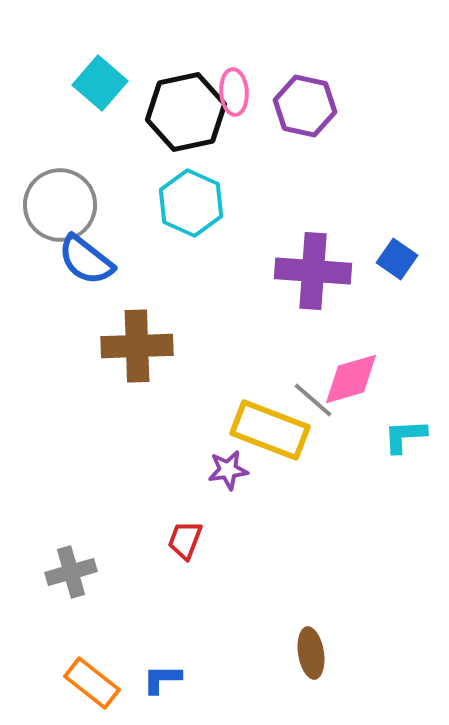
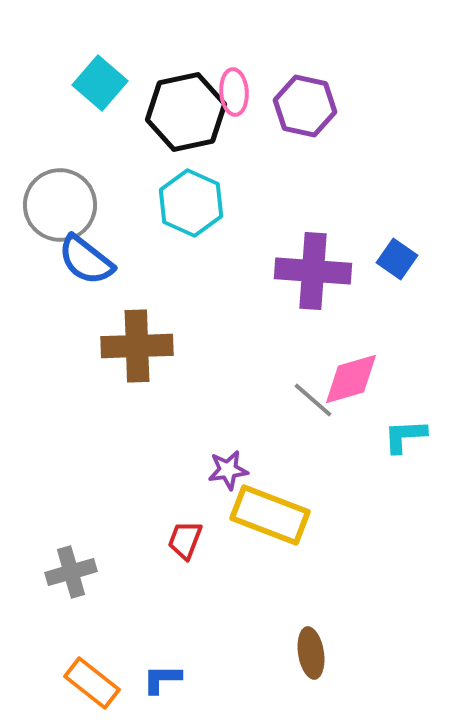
yellow rectangle: moved 85 px down
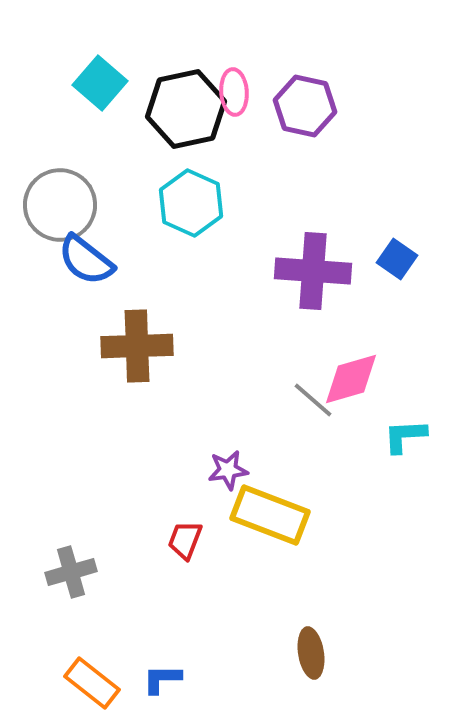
black hexagon: moved 3 px up
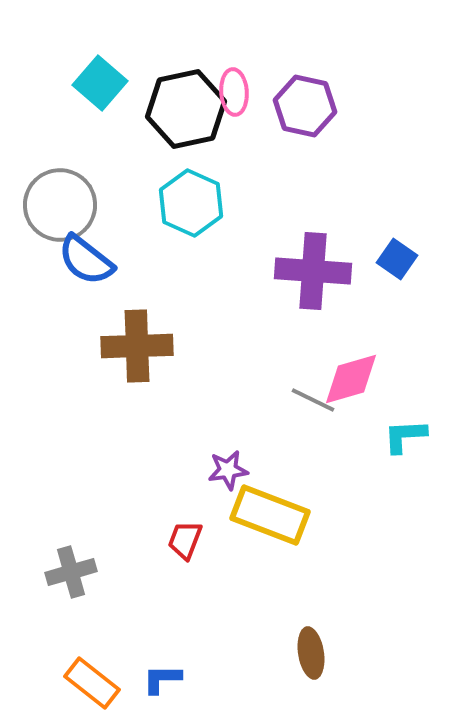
gray line: rotated 15 degrees counterclockwise
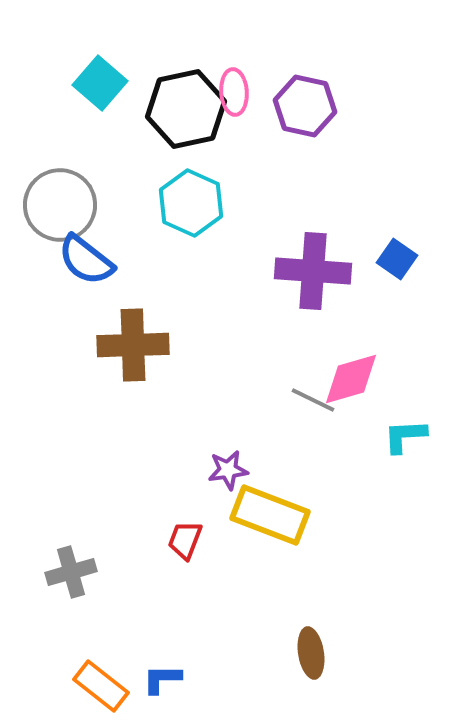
brown cross: moved 4 px left, 1 px up
orange rectangle: moved 9 px right, 3 px down
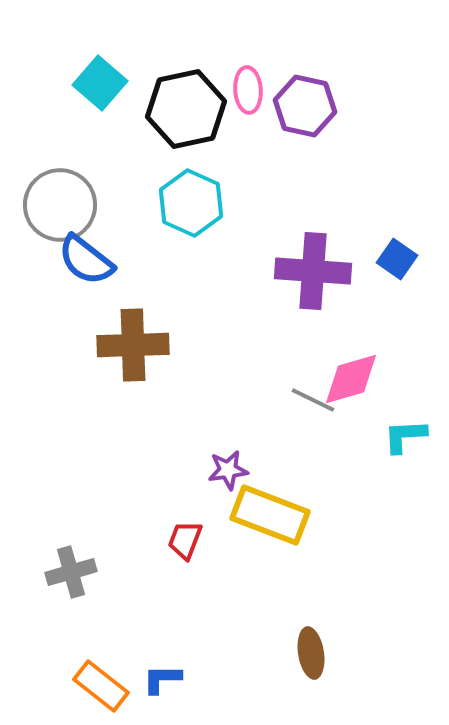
pink ellipse: moved 14 px right, 2 px up
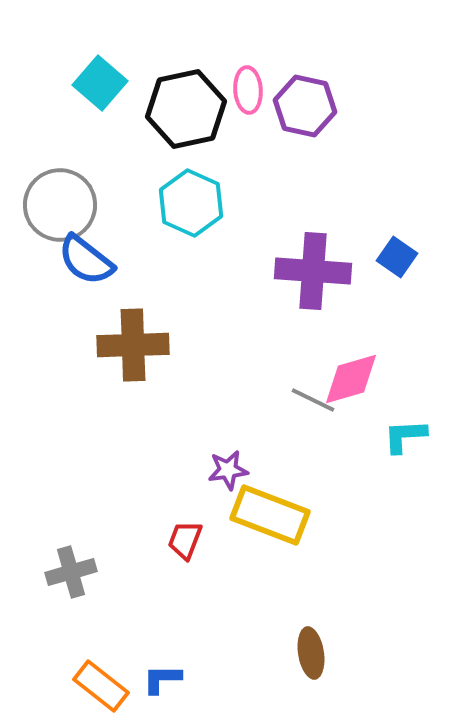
blue square: moved 2 px up
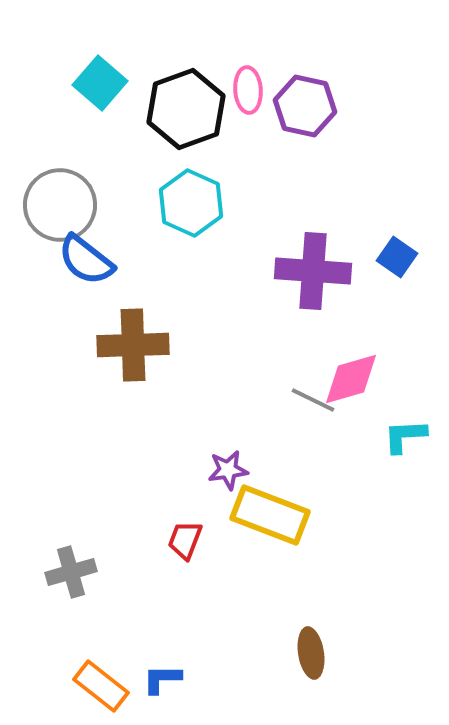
black hexagon: rotated 8 degrees counterclockwise
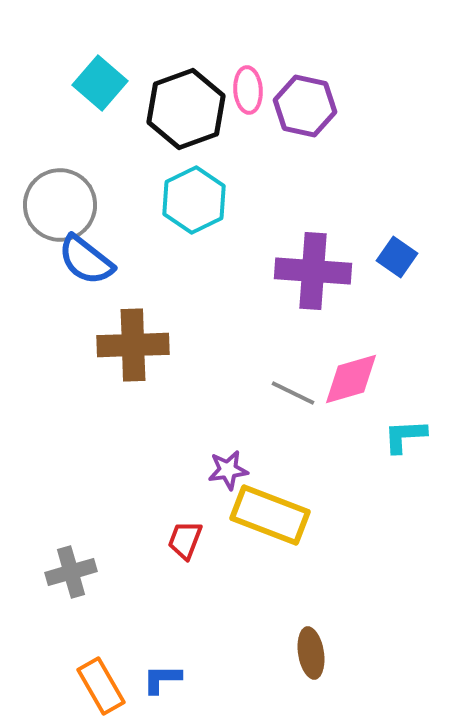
cyan hexagon: moved 3 px right, 3 px up; rotated 10 degrees clockwise
gray line: moved 20 px left, 7 px up
orange rectangle: rotated 22 degrees clockwise
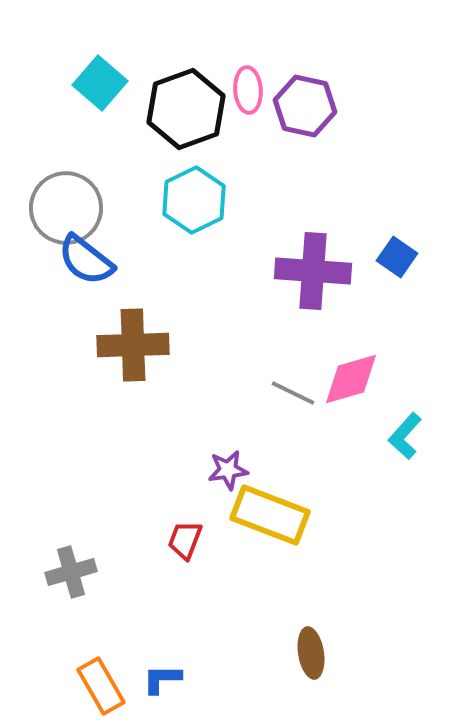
gray circle: moved 6 px right, 3 px down
cyan L-shape: rotated 45 degrees counterclockwise
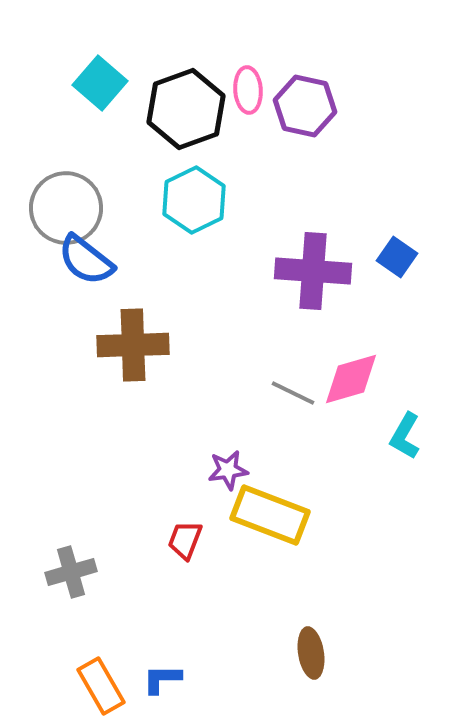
cyan L-shape: rotated 12 degrees counterclockwise
